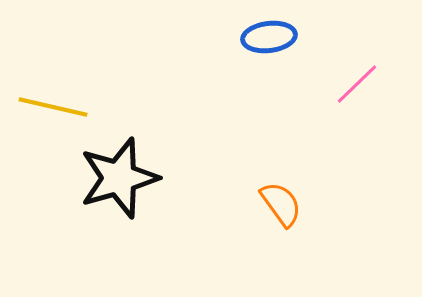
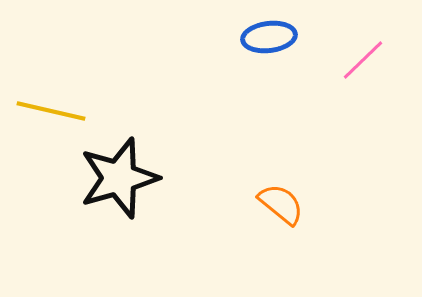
pink line: moved 6 px right, 24 px up
yellow line: moved 2 px left, 4 px down
orange semicircle: rotated 15 degrees counterclockwise
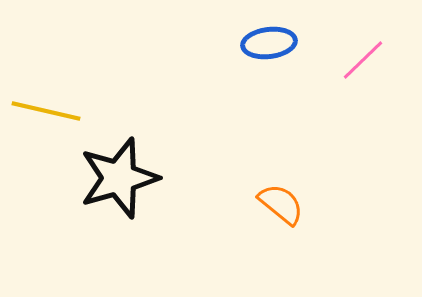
blue ellipse: moved 6 px down
yellow line: moved 5 px left
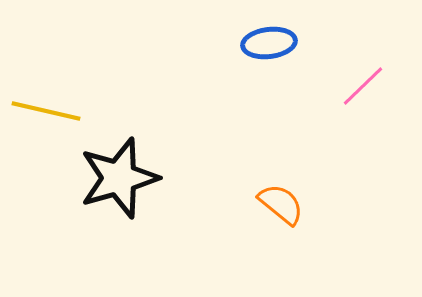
pink line: moved 26 px down
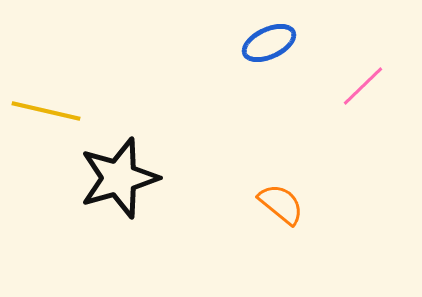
blue ellipse: rotated 18 degrees counterclockwise
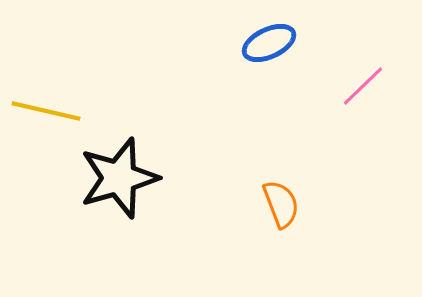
orange semicircle: rotated 30 degrees clockwise
